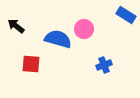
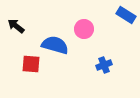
blue semicircle: moved 3 px left, 6 px down
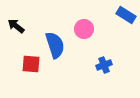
blue semicircle: rotated 56 degrees clockwise
